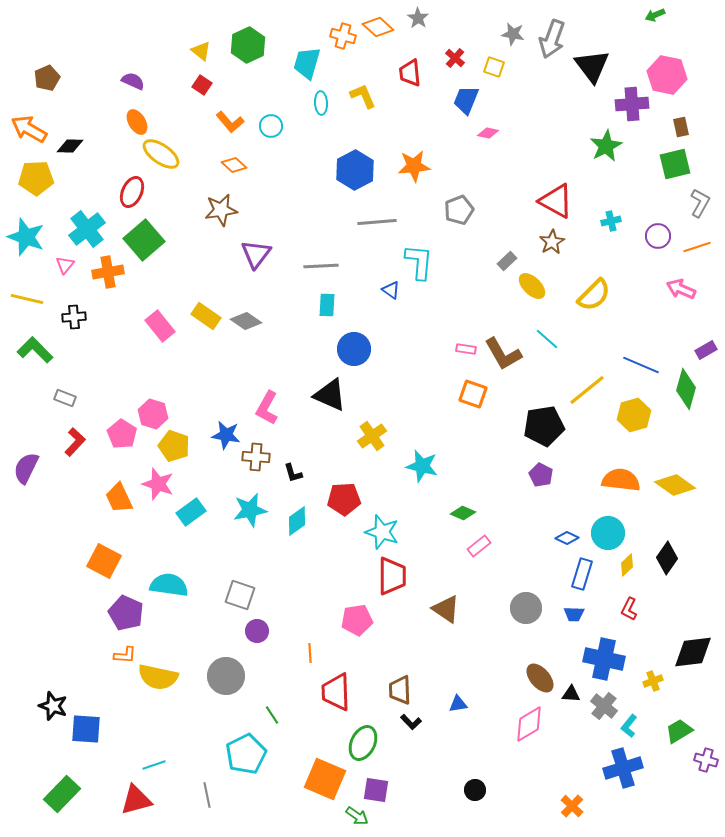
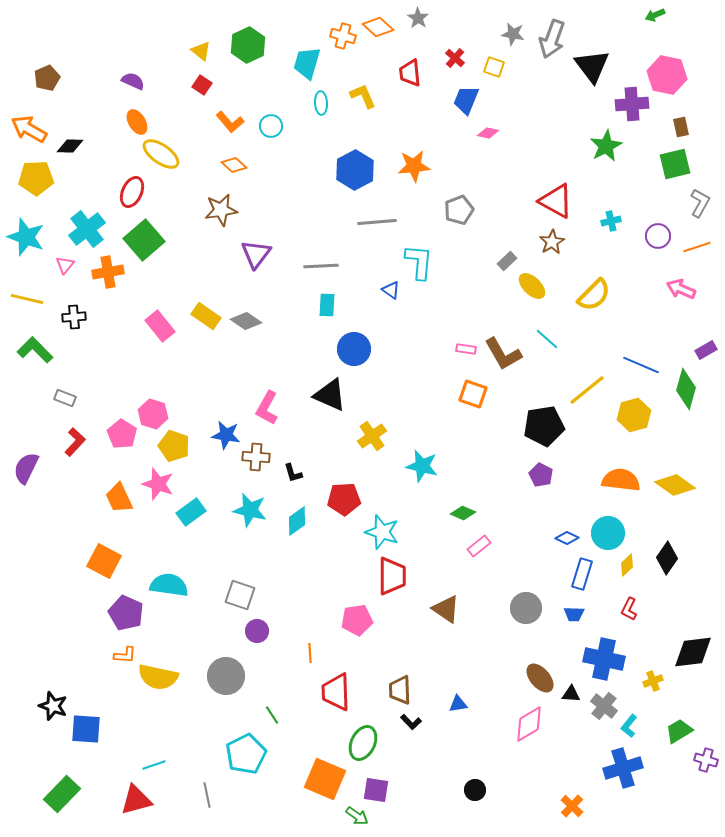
cyan star at (250, 510): rotated 24 degrees clockwise
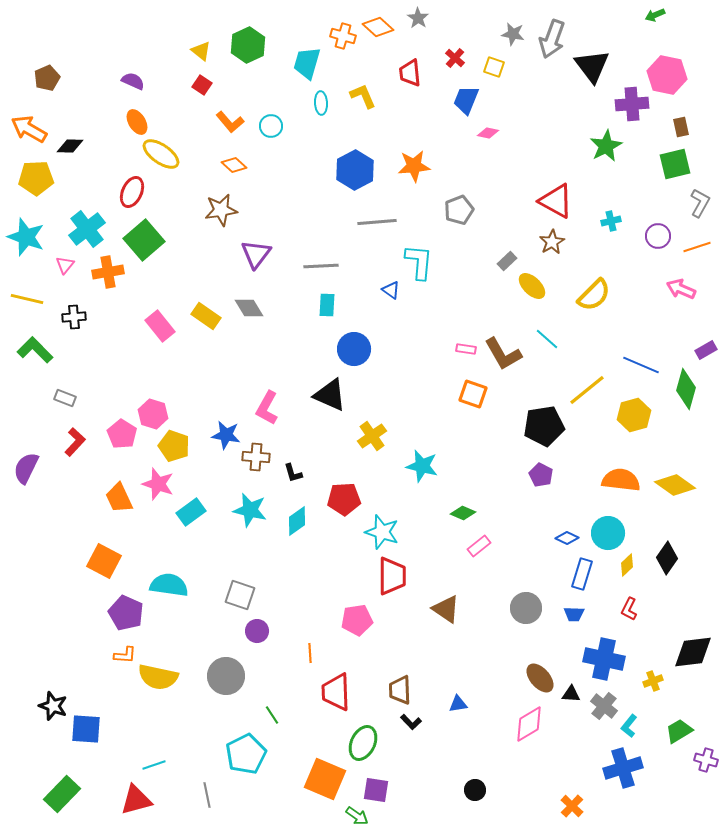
gray diamond at (246, 321): moved 3 px right, 13 px up; rotated 24 degrees clockwise
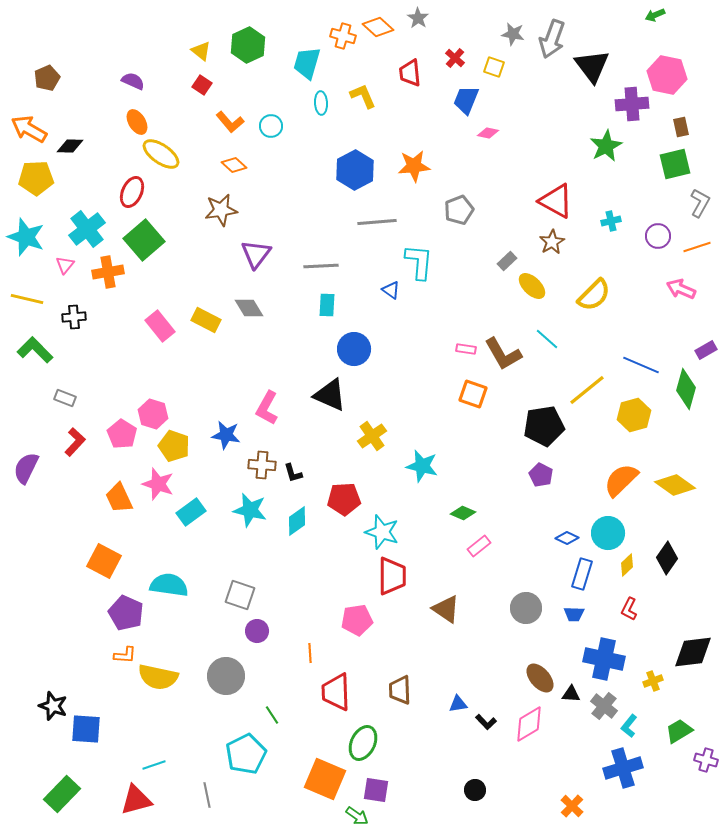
yellow rectangle at (206, 316): moved 4 px down; rotated 8 degrees counterclockwise
brown cross at (256, 457): moved 6 px right, 8 px down
orange semicircle at (621, 480): rotated 51 degrees counterclockwise
black L-shape at (411, 722): moved 75 px right
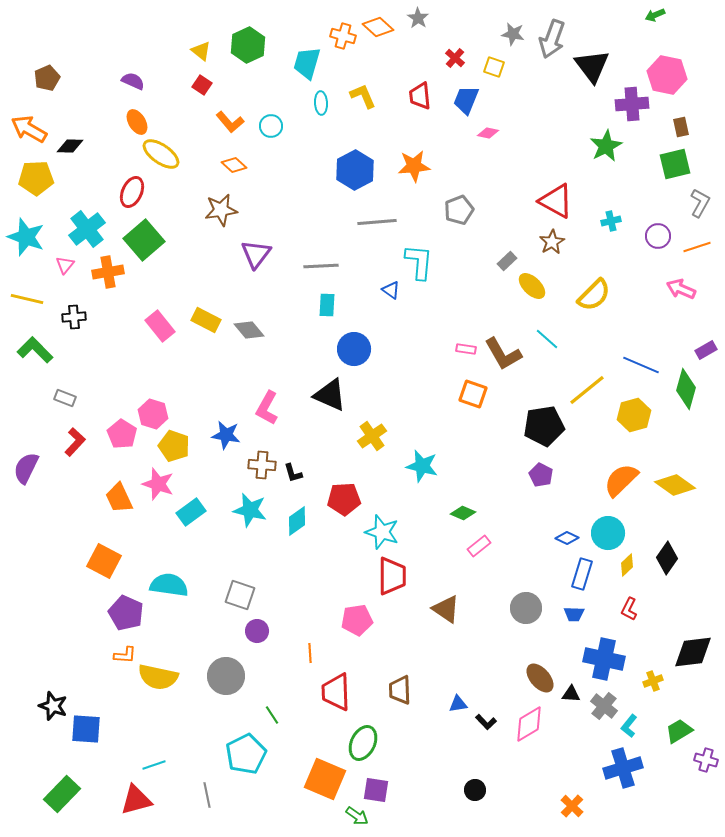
red trapezoid at (410, 73): moved 10 px right, 23 px down
gray diamond at (249, 308): moved 22 px down; rotated 8 degrees counterclockwise
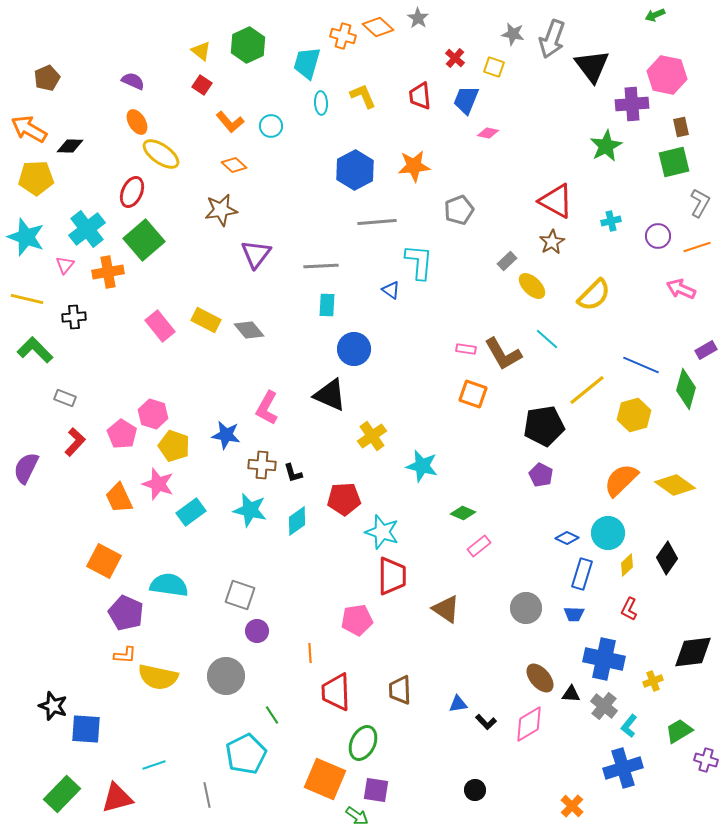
green square at (675, 164): moved 1 px left, 2 px up
red triangle at (136, 800): moved 19 px left, 2 px up
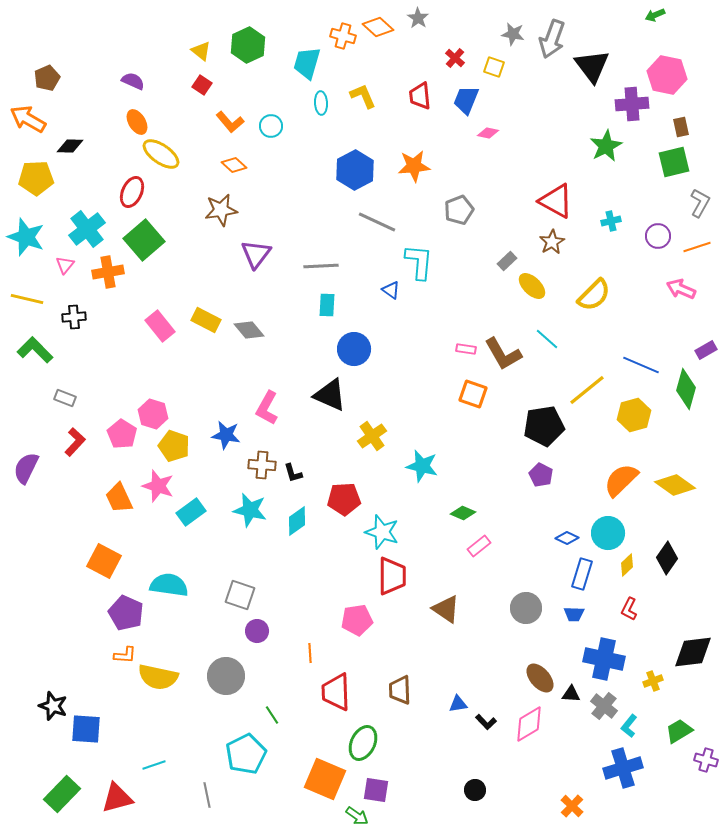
orange arrow at (29, 129): moved 1 px left, 10 px up
gray line at (377, 222): rotated 30 degrees clockwise
pink star at (158, 484): moved 2 px down
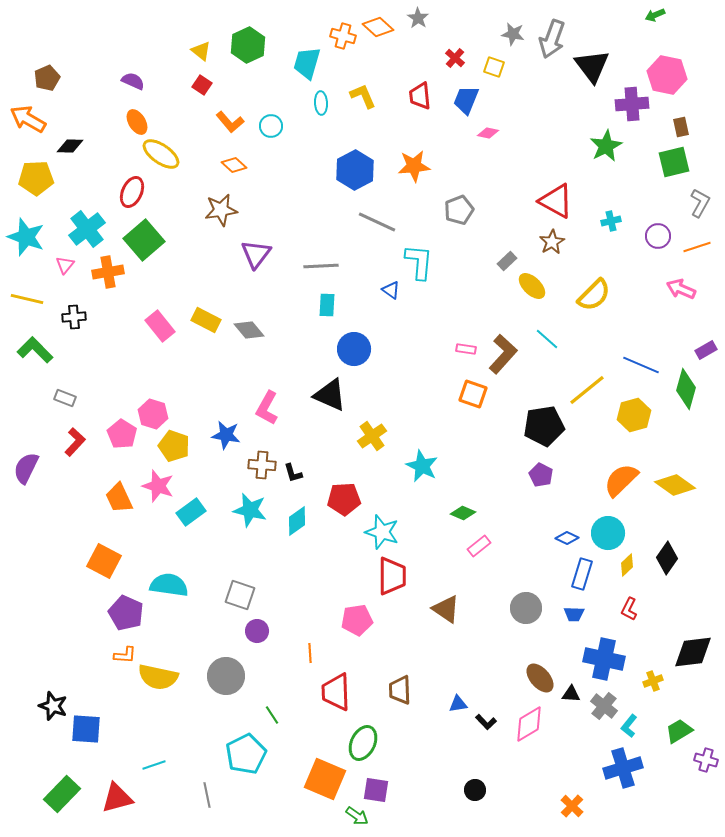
brown L-shape at (503, 354): rotated 108 degrees counterclockwise
cyan star at (422, 466): rotated 12 degrees clockwise
